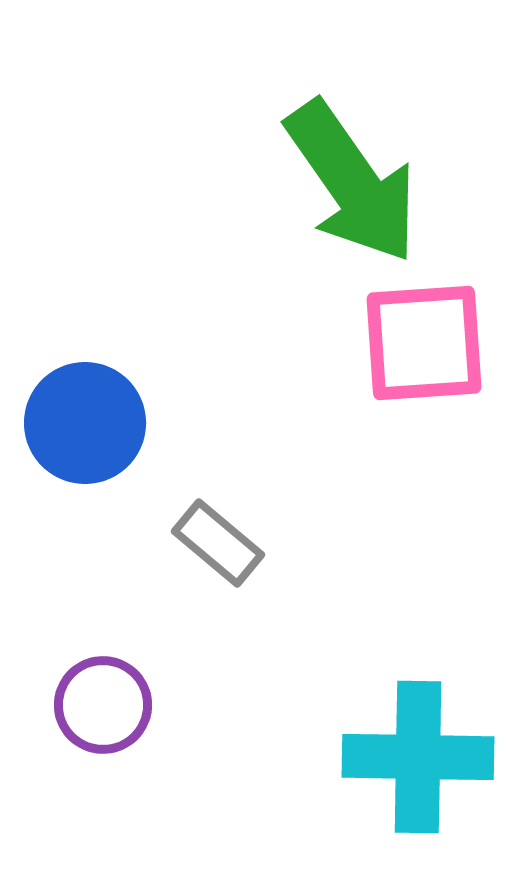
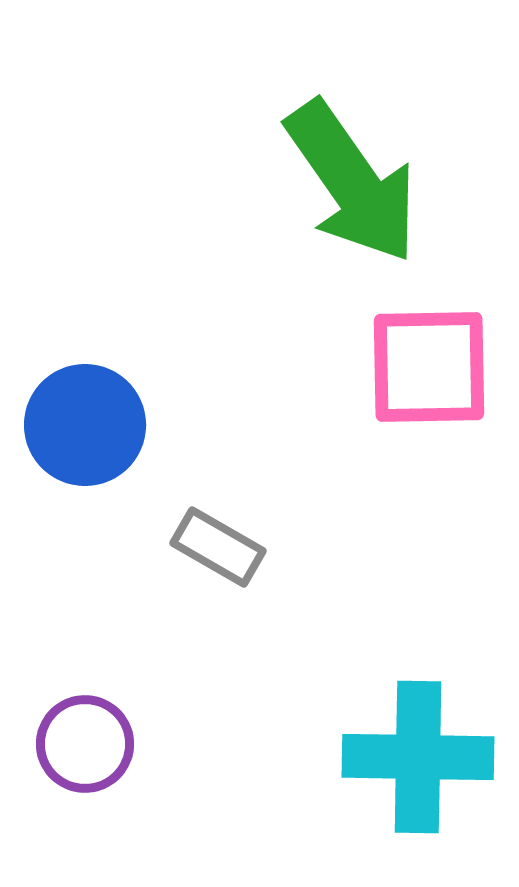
pink square: moved 5 px right, 24 px down; rotated 3 degrees clockwise
blue circle: moved 2 px down
gray rectangle: moved 4 px down; rotated 10 degrees counterclockwise
purple circle: moved 18 px left, 39 px down
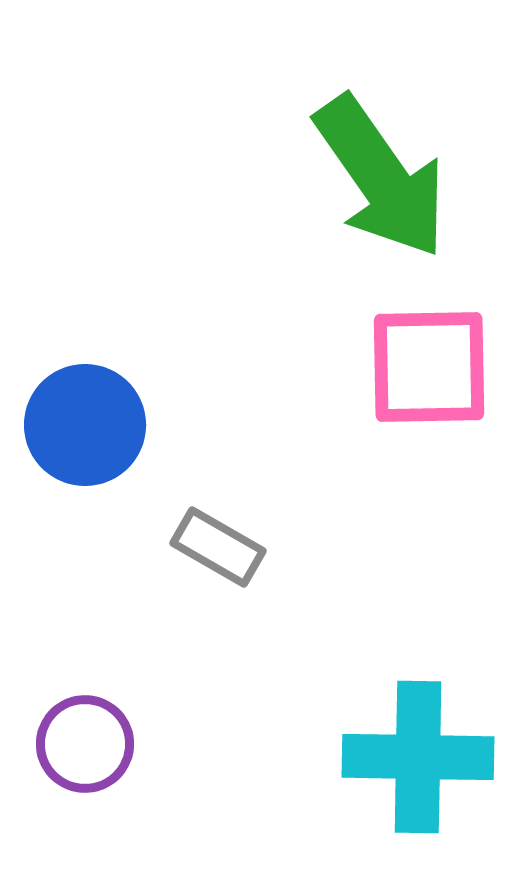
green arrow: moved 29 px right, 5 px up
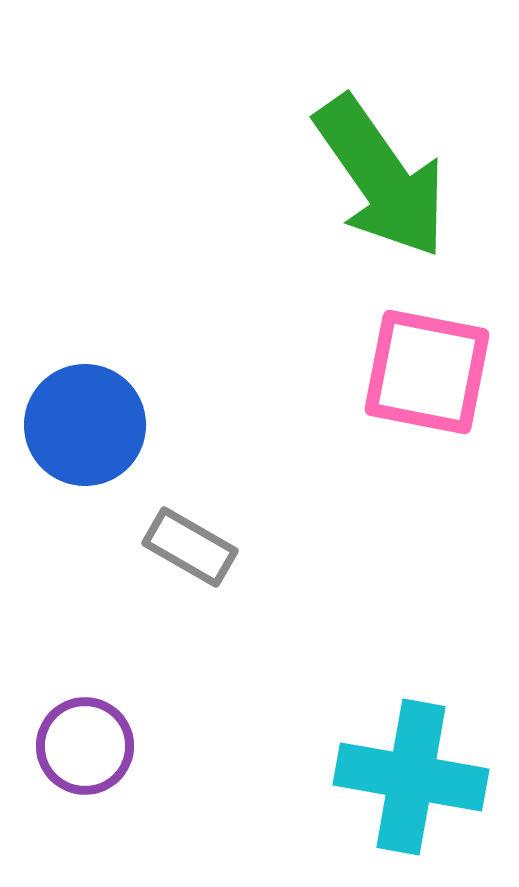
pink square: moved 2 px left, 5 px down; rotated 12 degrees clockwise
gray rectangle: moved 28 px left
purple circle: moved 2 px down
cyan cross: moved 7 px left, 20 px down; rotated 9 degrees clockwise
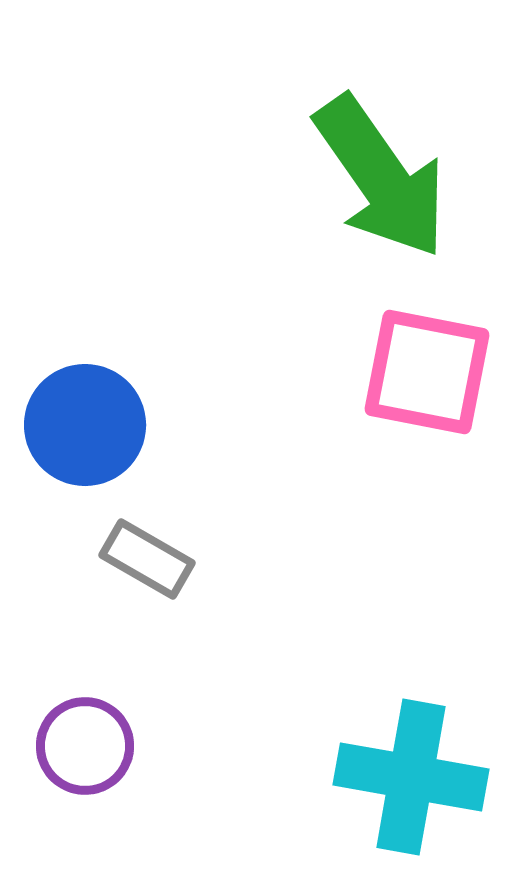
gray rectangle: moved 43 px left, 12 px down
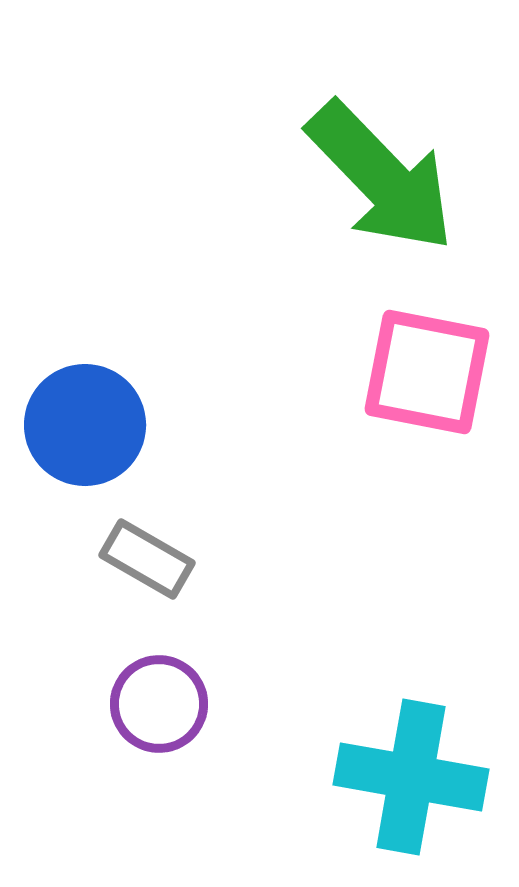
green arrow: rotated 9 degrees counterclockwise
purple circle: moved 74 px right, 42 px up
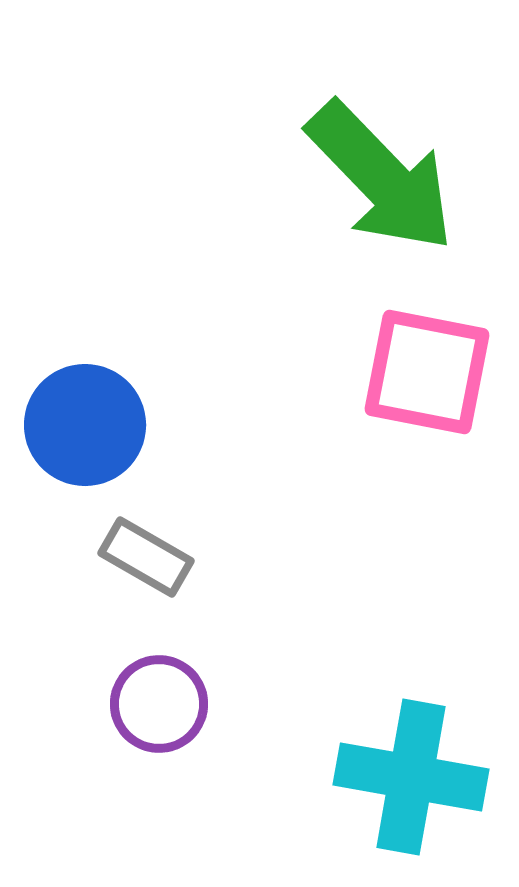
gray rectangle: moved 1 px left, 2 px up
